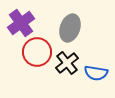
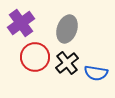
gray ellipse: moved 3 px left, 1 px down
red circle: moved 2 px left, 5 px down
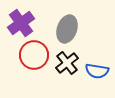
red circle: moved 1 px left, 2 px up
blue semicircle: moved 1 px right, 2 px up
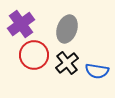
purple cross: moved 1 px down
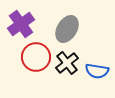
gray ellipse: rotated 12 degrees clockwise
red circle: moved 2 px right, 2 px down
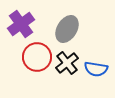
red circle: moved 1 px right
blue semicircle: moved 1 px left, 2 px up
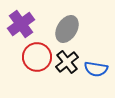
black cross: moved 1 px up
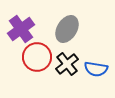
purple cross: moved 5 px down
black cross: moved 2 px down
